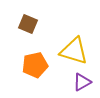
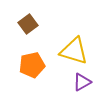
brown square: rotated 30 degrees clockwise
orange pentagon: moved 3 px left
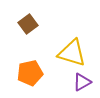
yellow triangle: moved 2 px left, 2 px down
orange pentagon: moved 2 px left, 8 px down
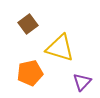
yellow triangle: moved 12 px left, 5 px up
purple triangle: rotated 18 degrees counterclockwise
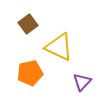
yellow triangle: moved 1 px left, 1 px up; rotated 8 degrees clockwise
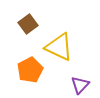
orange pentagon: moved 3 px up; rotated 15 degrees counterclockwise
purple triangle: moved 2 px left, 3 px down
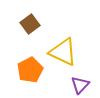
brown square: moved 2 px right
yellow triangle: moved 4 px right, 5 px down
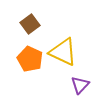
orange pentagon: moved 11 px up; rotated 20 degrees counterclockwise
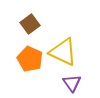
purple triangle: moved 8 px left, 2 px up; rotated 18 degrees counterclockwise
